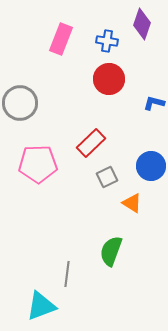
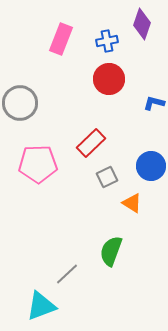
blue cross: rotated 20 degrees counterclockwise
gray line: rotated 40 degrees clockwise
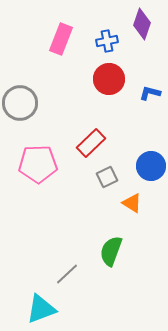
blue L-shape: moved 4 px left, 10 px up
cyan triangle: moved 3 px down
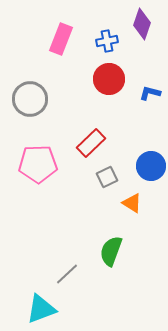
gray circle: moved 10 px right, 4 px up
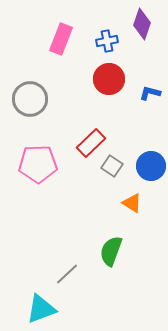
gray square: moved 5 px right, 11 px up; rotated 30 degrees counterclockwise
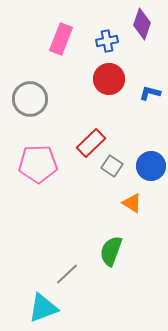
cyan triangle: moved 2 px right, 1 px up
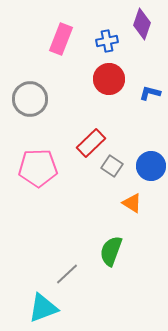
pink pentagon: moved 4 px down
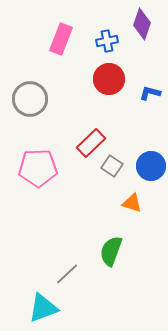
orange triangle: rotated 15 degrees counterclockwise
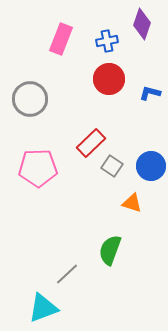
green semicircle: moved 1 px left, 1 px up
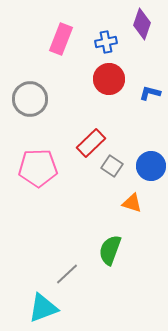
blue cross: moved 1 px left, 1 px down
